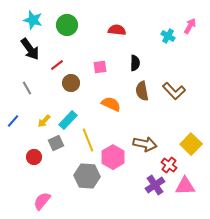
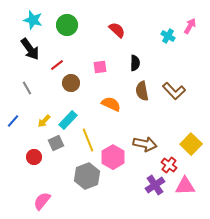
red semicircle: rotated 36 degrees clockwise
gray hexagon: rotated 25 degrees counterclockwise
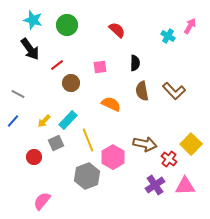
gray line: moved 9 px left, 6 px down; rotated 32 degrees counterclockwise
red cross: moved 6 px up
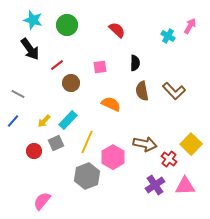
yellow line: moved 1 px left, 2 px down; rotated 45 degrees clockwise
red circle: moved 6 px up
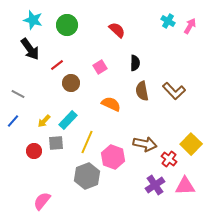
cyan cross: moved 15 px up
pink square: rotated 24 degrees counterclockwise
gray square: rotated 21 degrees clockwise
pink hexagon: rotated 10 degrees counterclockwise
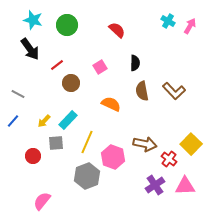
red circle: moved 1 px left, 5 px down
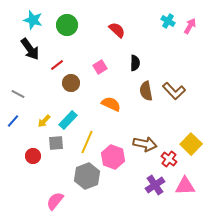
brown semicircle: moved 4 px right
pink semicircle: moved 13 px right
